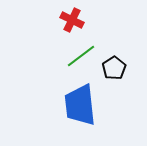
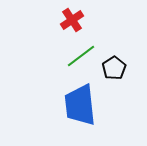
red cross: rotated 30 degrees clockwise
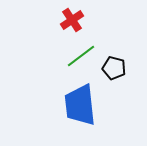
black pentagon: rotated 25 degrees counterclockwise
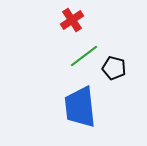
green line: moved 3 px right
blue trapezoid: moved 2 px down
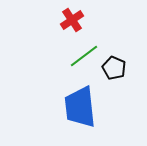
black pentagon: rotated 10 degrees clockwise
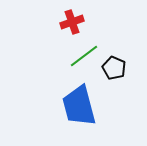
red cross: moved 2 px down; rotated 15 degrees clockwise
blue trapezoid: moved 1 px left, 1 px up; rotated 9 degrees counterclockwise
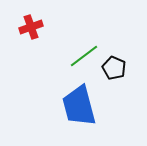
red cross: moved 41 px left, 5 px down
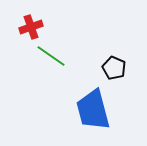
green line: moved 33 px left; rotated 72 degrees clockwise
blue trapezoid: moved 14 px right, 4 px down
